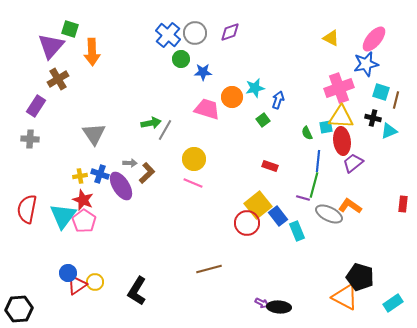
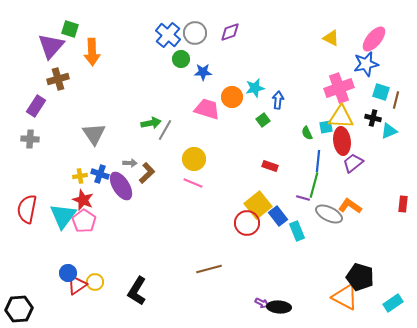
brown cross at (58, 79): rotated 15 degrees clockwise
blue arrow at (278, 100): rotated 12 degrees counterclockwise
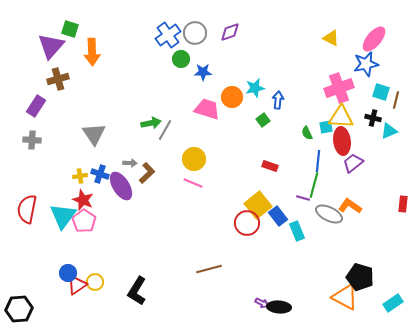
blue cross at (168, 35): rotated 15 degrees clockwise
gray cross at (30, 139): moved 2 px right, 1 px down
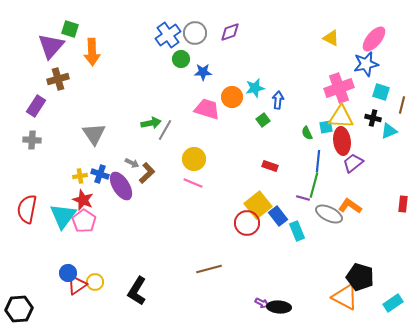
brown line at (396, 100): moved 6 px right, 5 px down
gray arrow at (130, 163): moved 2 px right; rotated 24 degrees clockwise
